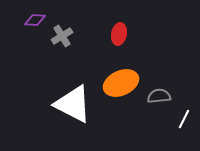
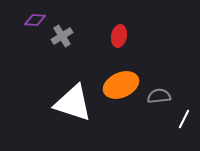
red ellipse: moved 2 px down
orange ellipse: moved 2 px down
white triangle: moved 1 px up; rotated 9 degrees counterclockwise
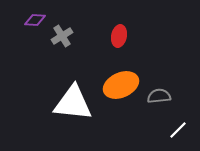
white triangle: rotated 12 degrees counterclockwise
white line: moved 6 px left, 11 px down; rotated 18 degrees clockwise
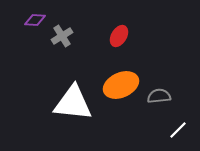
red ellipse: rotated 20 degrees clockwise
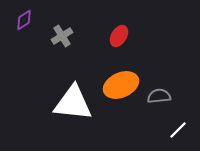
purple diamond: moved 11 px left; rotated 35 degrees counterclockwise
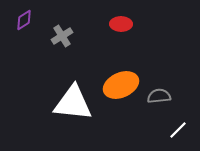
red ellipse: moved 2 px right, 12 px up; rotated 60 degrees clockwise
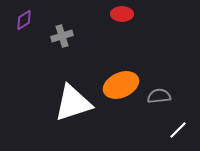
red ellipse: moved 1 px right, 10 px up
gray cross: rotated 15 degrees clockwise
white triangle: rotated 24 degrees counterclockwise
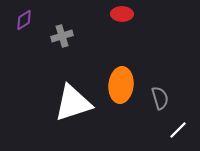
orange ellipse: rotated 60 degrees counterclockwise
gray semicircle: moved 1 px right, 2 px down; rotated 80 degrees clockwise
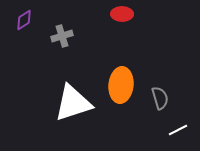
white line: rotated 18 degrees clockwise
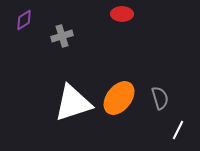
orange ellipse: moved 2 px left, 13 px down; rotated 32 degrees clockwise
white line: rotated 36 degrees counterclockwise
